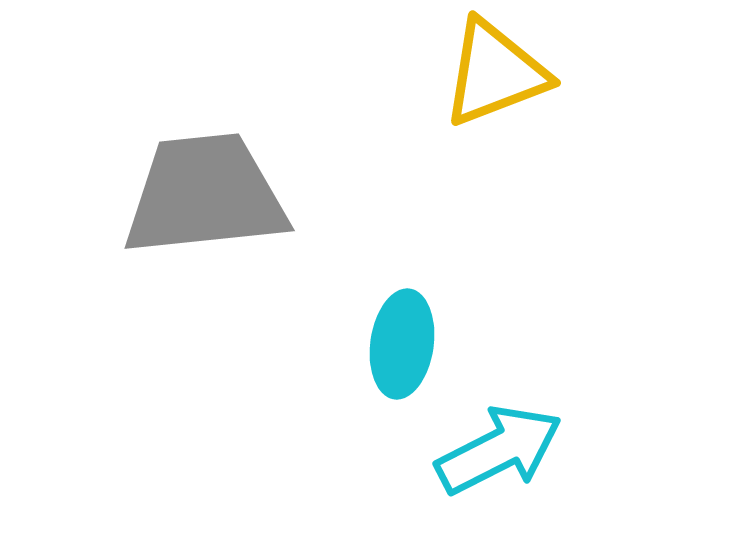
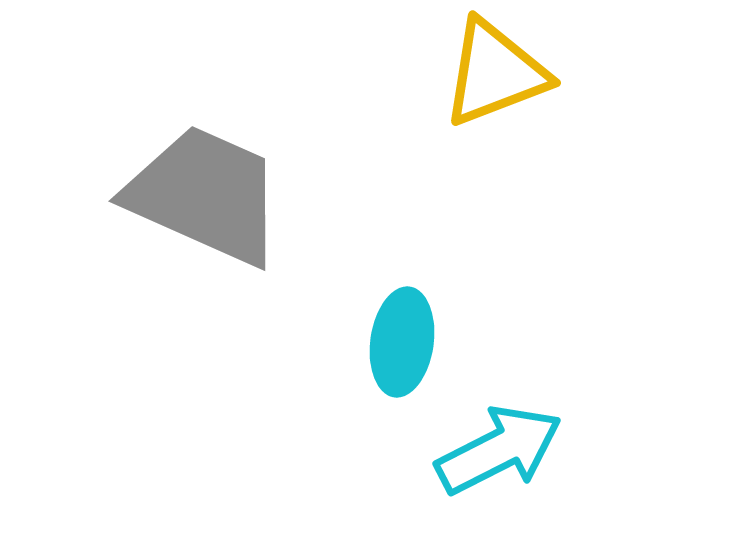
gray trapezoid: rotated 30 degrees clockwise
cyan ellipse: moved 2 px up
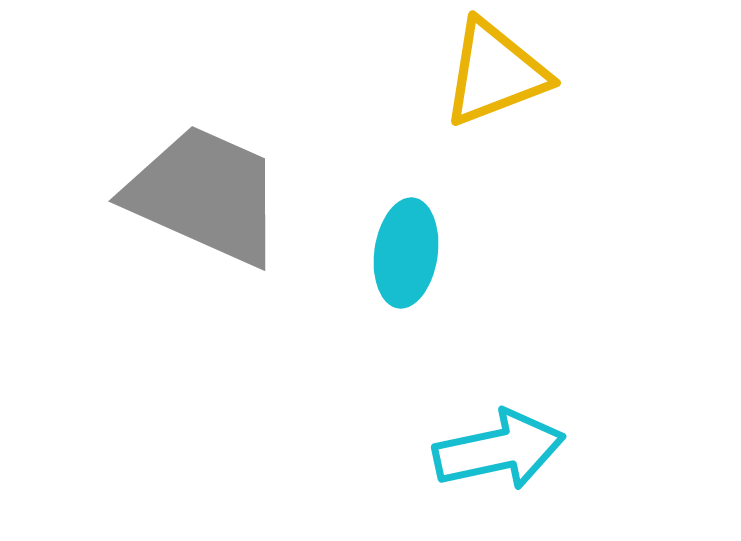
cyan ellipse: moved 4 px right, 89 px up
cyan arrow: rotated 15 degrees clockwise
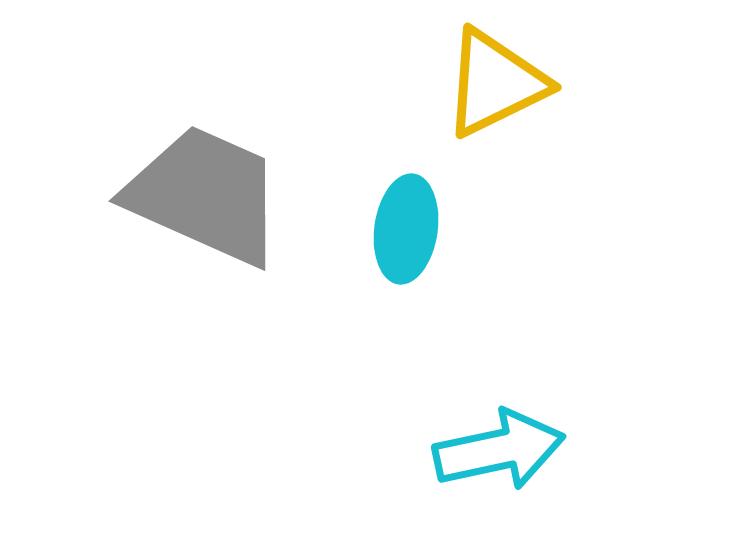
yellow triangle: moved 10 px down; rotated 5 degrees counterclockwise
cyan ellipse: moved 24 px up
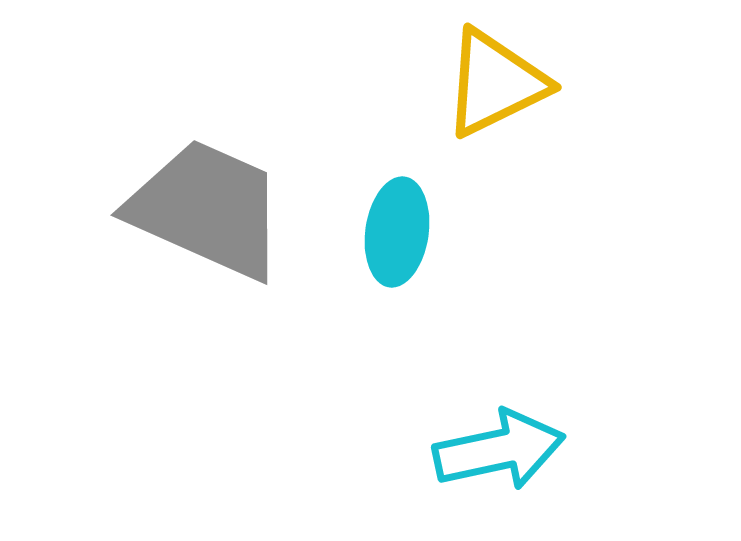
gray trapezoid: moved 2 px right, 14 px down
cyan ellipse: moved 9 px left, 3 px down
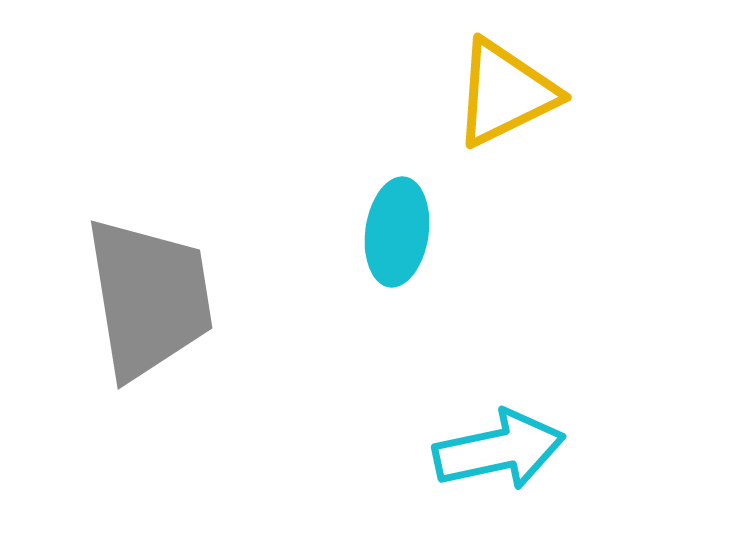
yellow triangle: moved 10 px right, 10 px down
gray trapezoid: moved 58 px left, 89 px down; rotated 57 degrees clockwise
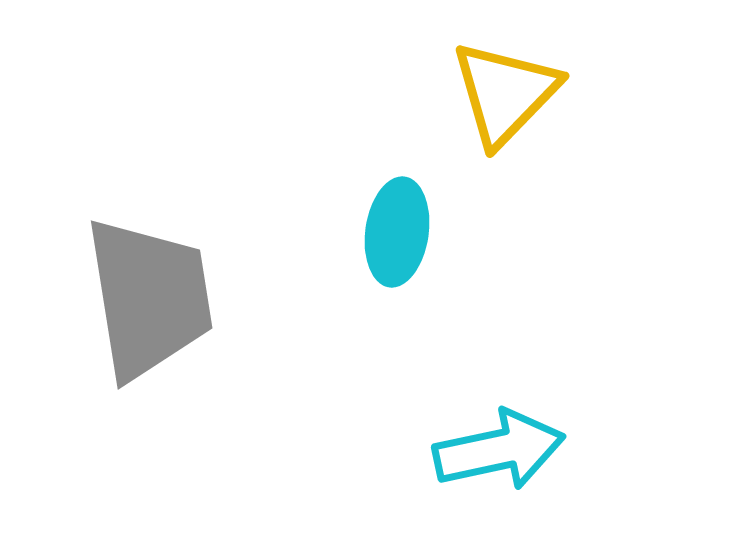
yellow triangle: rotated 20 degrees counterclockwise
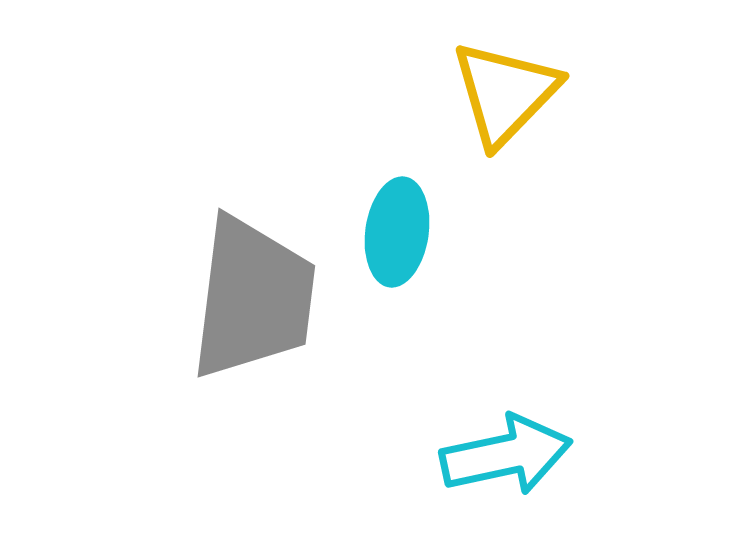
gray trapezoid: moved 104 px right; rotated 16 degrees clockwise
cyan arrow: moved 7 px right, 5 px down
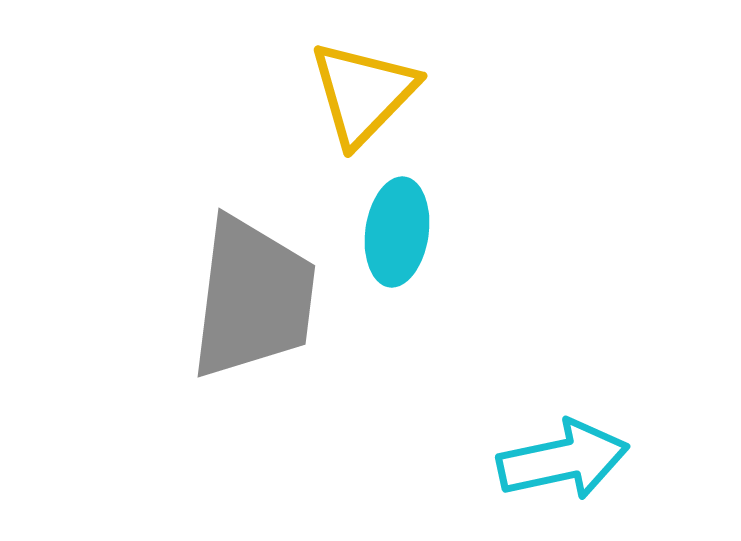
yellow triangle: moved 142 px left
cyan arrow: moved 57 px right, 5 px down
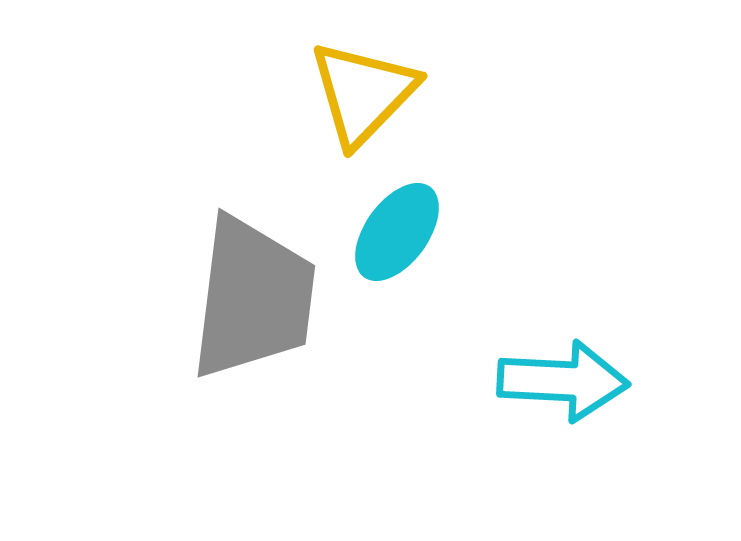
cyan ellipse: rotated 28 degrees clockwise
cyan arrow: moved 79 px up; rotated 15 degrees clockwise
